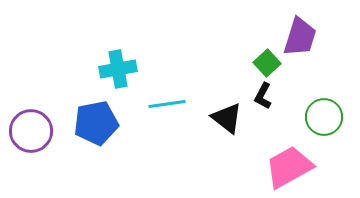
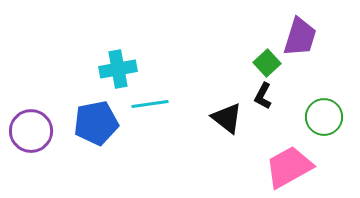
cyan line: moved 17 px left
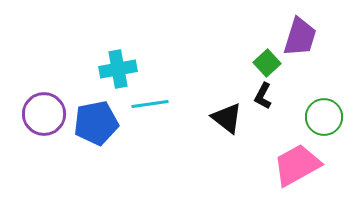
purple circle: moved 13 px right, 17 px up
pink trapezoid: moved 8 px right, 2 px up
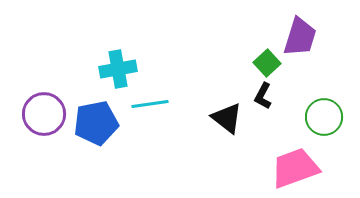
pink trapezoid: moved 2 px left, 3 px down; rotated 9 degrees clockwise
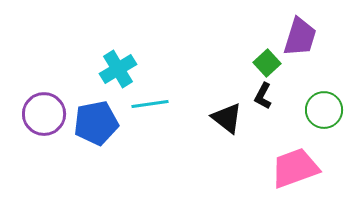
cyan cross: rotated 21 degrees counterclockwise
green circle: moved 7 px up
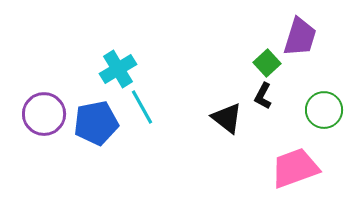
cyan line: moved 8 px left, 3 px down; rotated 69 degrees clockwise
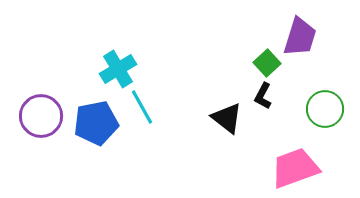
green circle: moved 1 px right, 1 px up
purple circle: moved 3 px left, 2 px down
